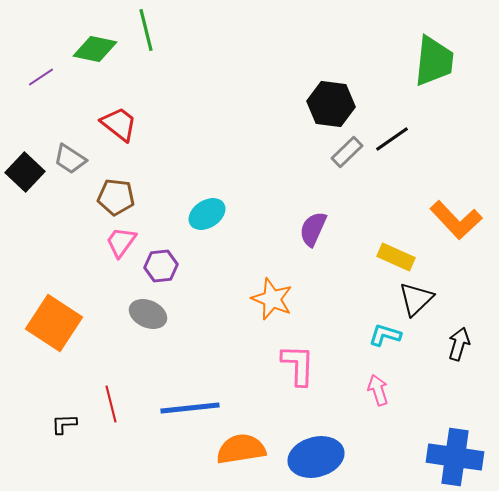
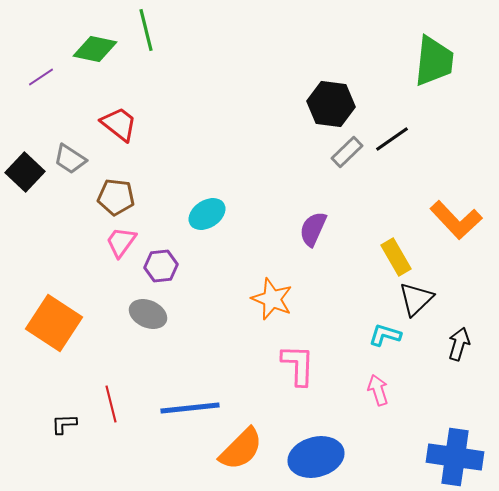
yellow rectangle: rotated 36 degrees clockwise
orange semicircle: rotated 144 degrees clockwise
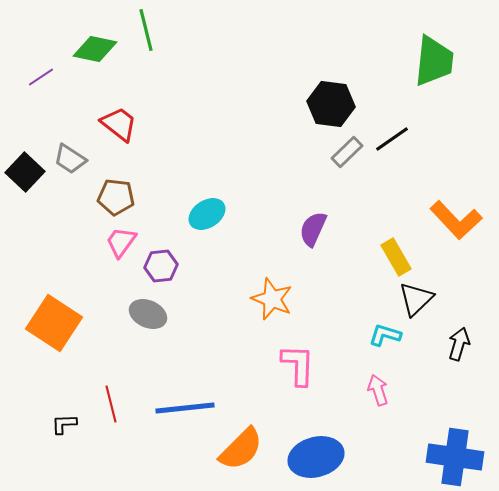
blue line: moved 5 px left
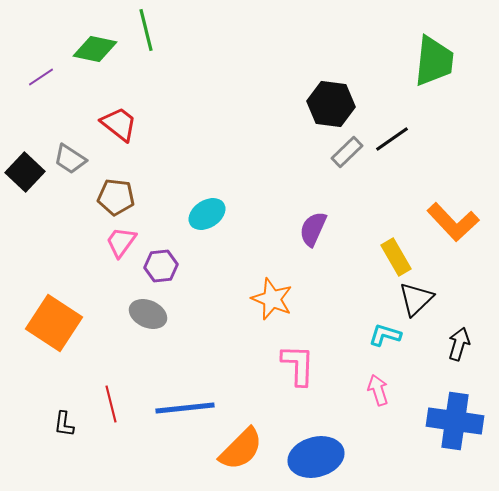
orange L-shape: moved 3 px left, 2 px down
black L-shape: rotated 80 degrees counterclockwise
blue cross: moved 36 px up
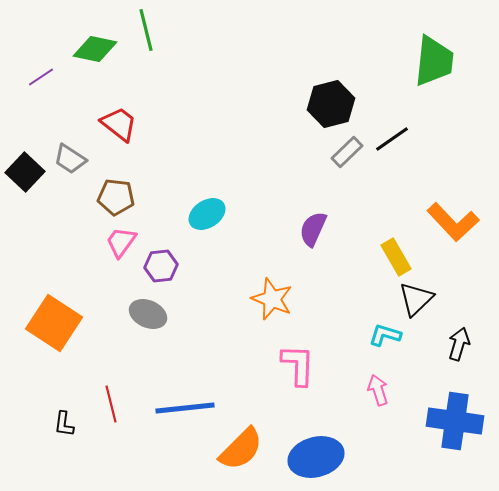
black hexagon: rotated 21 degrees counterclockwise
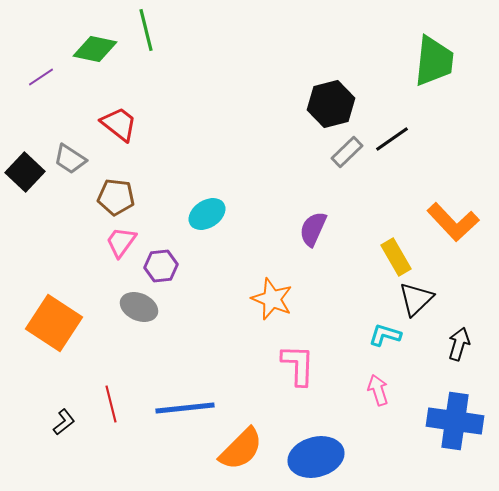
gray ellipse: moved 9 px left, 7 px up
black L-shape: moved 2 px up; rotated 136 degrees counterclockwise
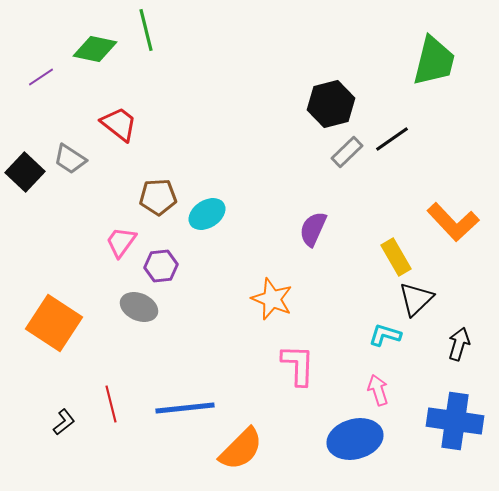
green trapezoid: rotated 8 degrees clockwise
brown pentagon: moved 42 px right; rotated 9 degrees counterclockwise
blue ellipse: moved 39 px right, 18 px up
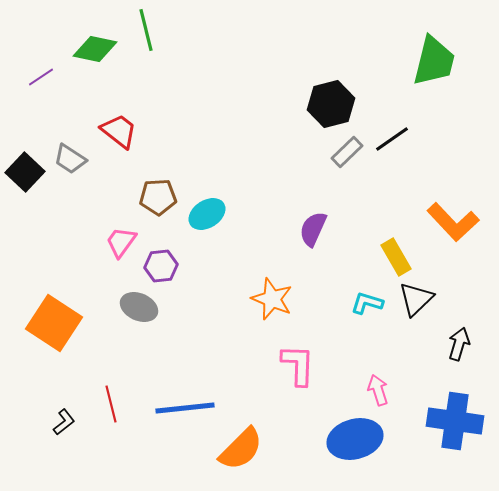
red trapezoid: moved 7 px down
cyan L-shape: moved 18 px left, 32 px up
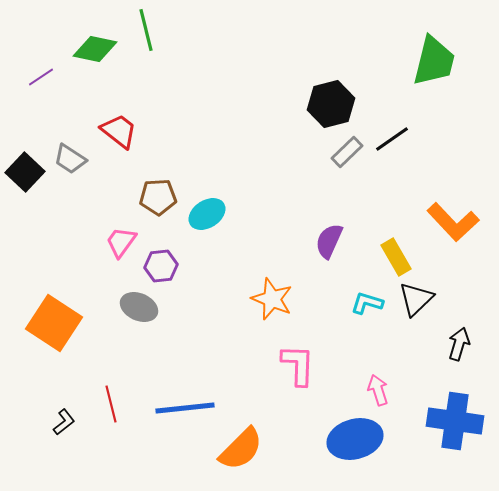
purple semicircle: moved 16 px right, 12 px down
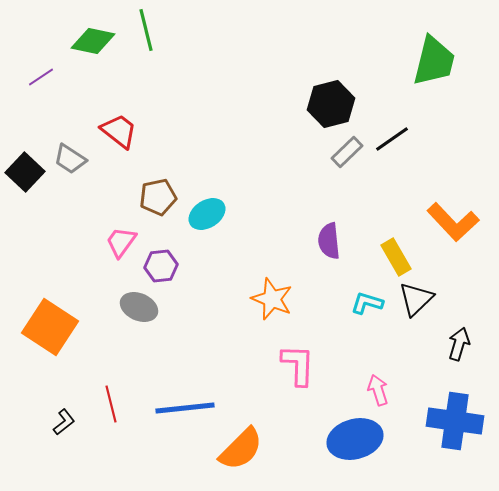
green diamond: moved 2 px left, 8 px up
brown pentagon: rotated 9 degrees counterclockwise
purple semicircle: rotated 30 degrees counterclockwise
orange square: moved 4 px left, 4 px down
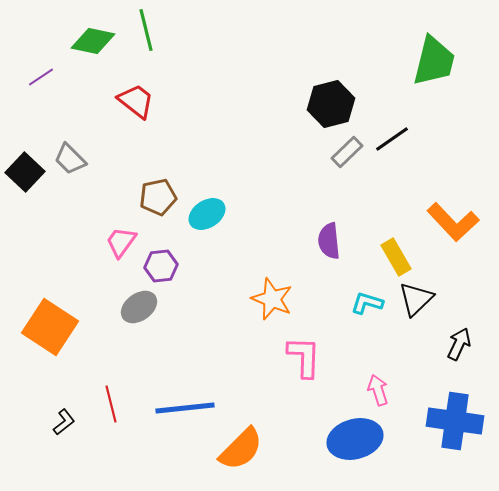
red trapezoid: moved 17 px right, 30 px up
gray trapezoid: rotated 12 degrees clockwise
gray ellipse: rotated 60 degrees counterclockwise
black arrow: rotated 8 degrees clockwise
pink L-shape: moved 6 px right, 8 px up
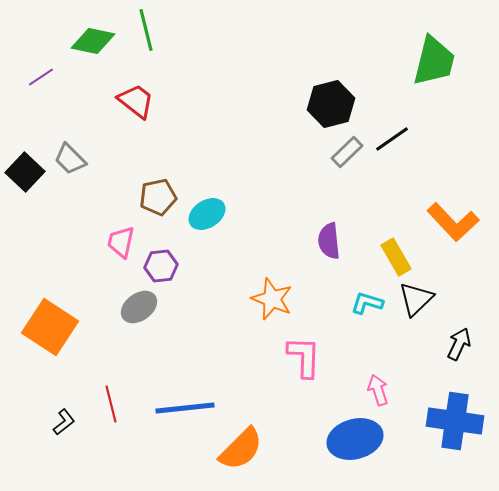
pink trapezoid: rotated 24 degrees counterclockwise
